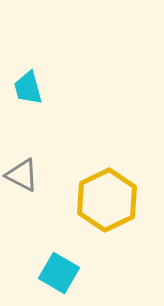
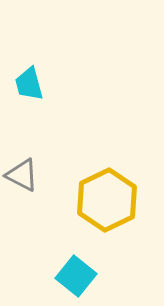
cyan trapezoid: moved 1 px right, 4 px up
cyan square: moved 17 px right, 3 px down; rotated 9 degrees clockwise
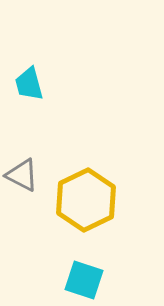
yellow hexagon: moved 21 px left
cyan square: moved 8 px right, 4 px down; rotated 21 degrees counterclockwise
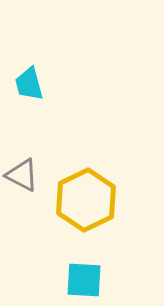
cyan square: rotated 15 degrees counterclockwise
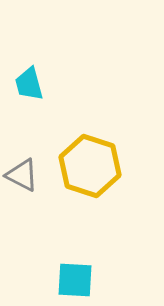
yellow hexagon: moved 4 px right, 34 px up; rotated 16 degrees counterclockwise
cyan square: moved 9 px left
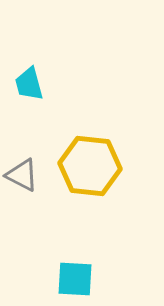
yellow hexagon: rotated 12 degrees counterclockwise
cyan square: moved 1 px up
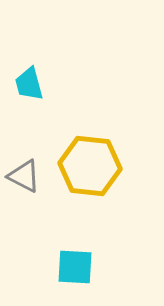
gray triangle: moved 2 px right, 1 px down
cyan square: moved 12 px up
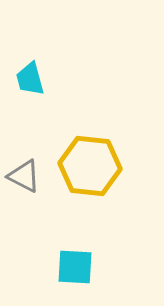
cyan trapezoid: moved 1 px right, 5 px up
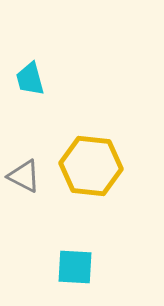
yellow hexagon: moved 1 px right
